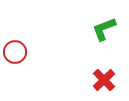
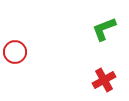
red cross: rotated 15 degrees clockwise
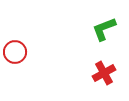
red cross: moved 7 px up
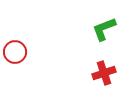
red cross: rotated 10 degrees clockwise
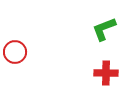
red cross: moved 2 px right; rotated 20 degrees clockwise
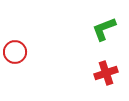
red cross: rotated 20 degrees counterclockwise
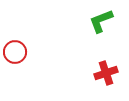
green L-shape: moved 3 px left, 8 px up
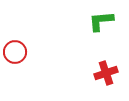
green L-shape: rotated 16 degrees clockwise
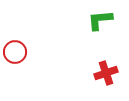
green L-shape: moved 1 px left, 1 px up
